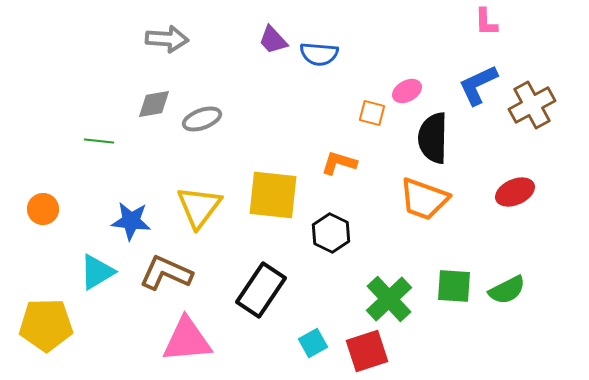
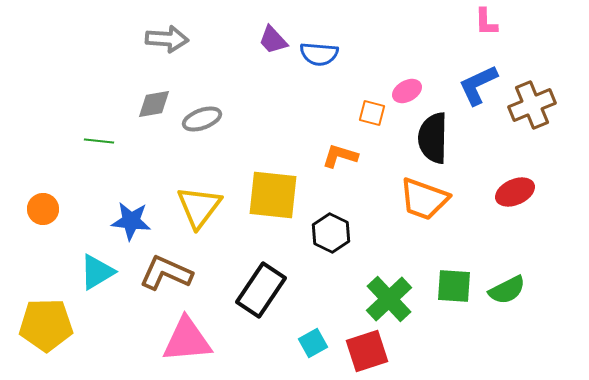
brown cross: rotated 6 degrees clockwise
orange L-shape: moved 1 px right, 7 px up
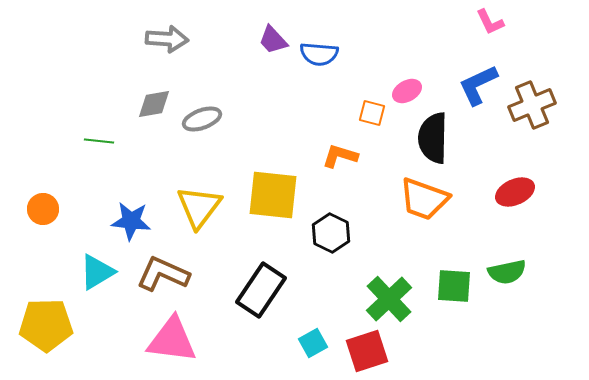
pink L-shape: moved 4 px right; rotated 24 degrees counterclockwise
brown L-shape: moved 3 px left, 1 px down
green semicircle: moved 18 px up; rotated 15 degrees clockwise
pink triangle: moved 15 px left; rotated 12 degrees clockwise
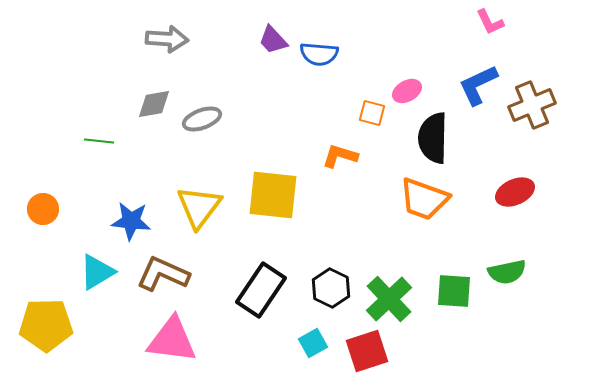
black hexagon: moved 55 px down
green square: moved 5 px down
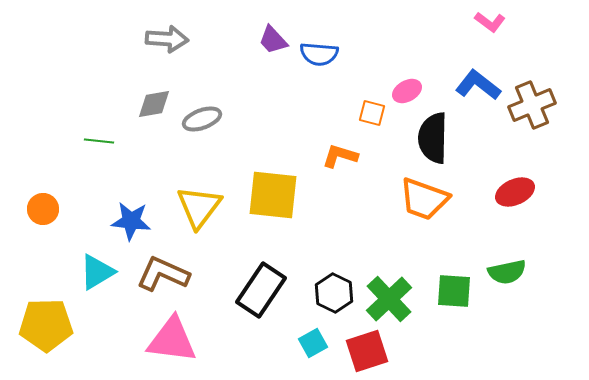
pink L-shape: rotated 28 degrees counterclockwise
blue L-shape: rotated 63 degrees clockwise
black hexagon: moved 3 px right, 5 px down
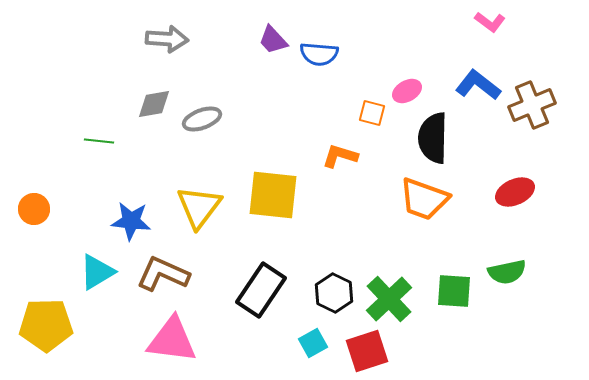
orange circle: moved 9 px left
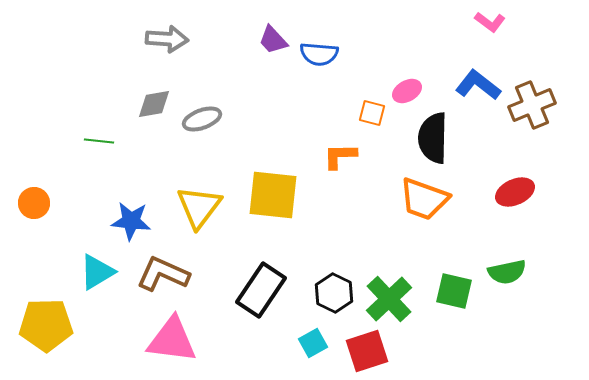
orange L-shape: rotated 18 degrees counterclockwise
orange circle: moved 6 px up
green square: rotated 9 degrees clockwise
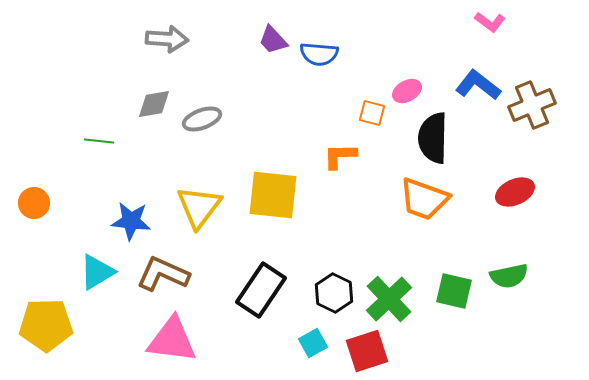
green semicircle: moved 2 px right, 4 px down
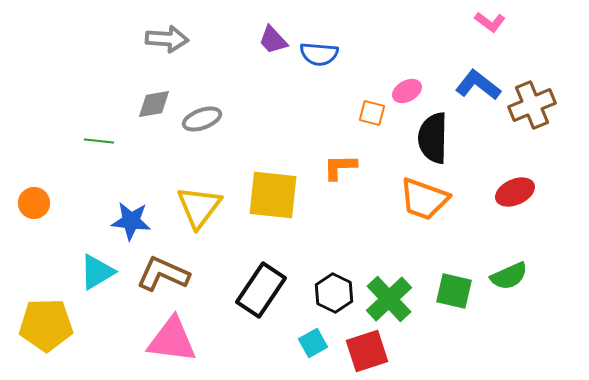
orange L-shape: moved 11 px down
green semicircle: rotated 12 degrees counterclockwise
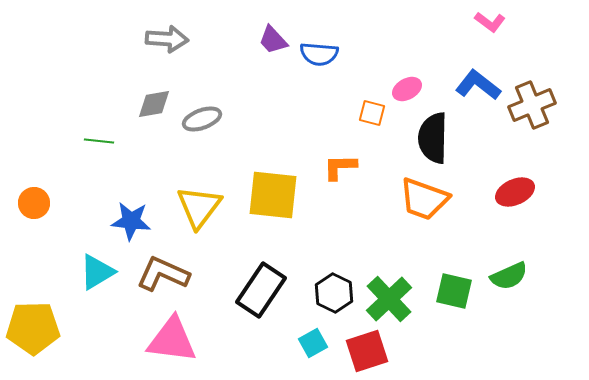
pink ellipse: moved 2 px up
yellow pentagon: moved 13 px left, 3 px down
